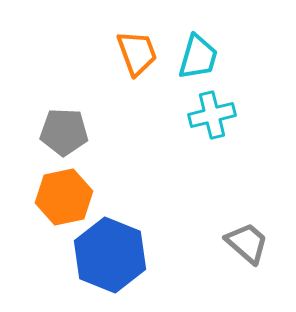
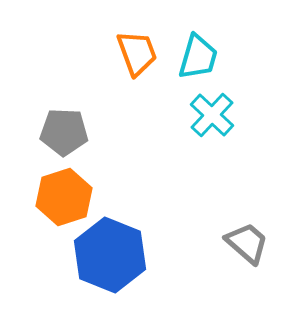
cyan cross: rotated 33 degrees counterclockwise
orange hexagon: rotated 6 degrees counterclockwise
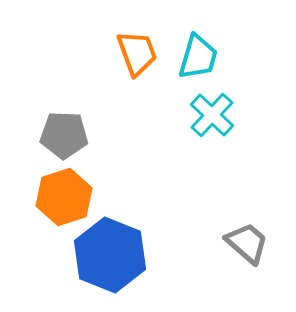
gray pentagon: moved 3 px down
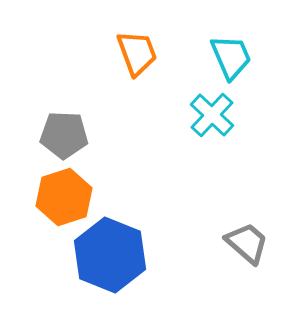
cyan trapezoid: moved 33 px right; rotated 39 degrees counterclockwise
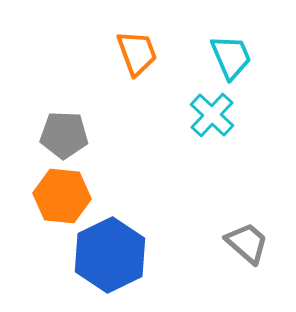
orange hexagon: moved 2 px left, 1 px up; rotated 24 degrees clockwise
blue hexagon: rotated 12 degrees clockwise
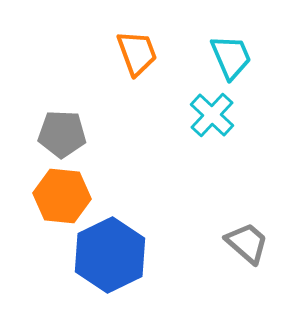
gray pentagon: moved 2 px left, 1 px up
